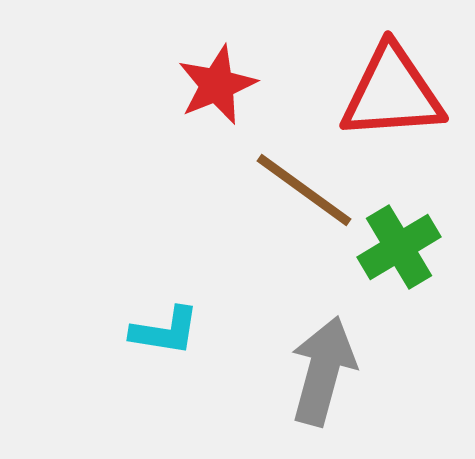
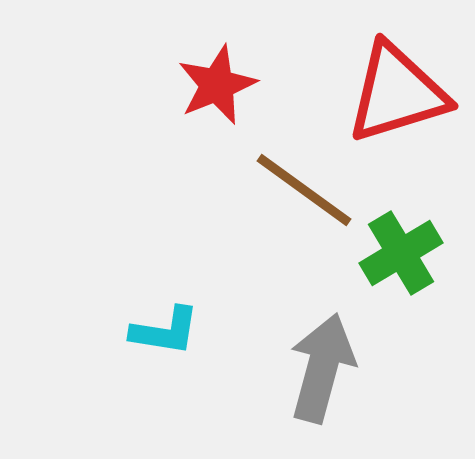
red triangle: moved 5 px right; rotated 13 degrees counterclockwise
green cross: moved 2 px right, 6 px down
gray arrow: moved 1 px left, 3 px up
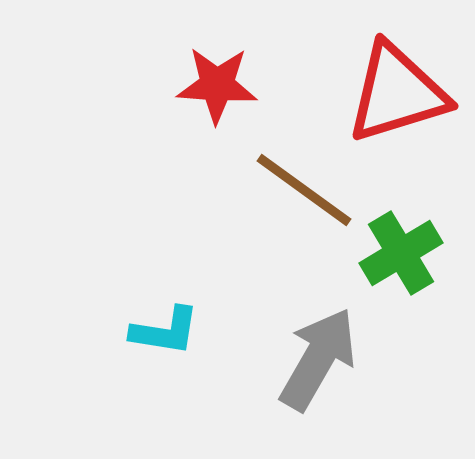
red star: rotated 26 degrees clockwise
gray arrow: moved 4 px left, 9 px up; rotated 15 degrees clockwise
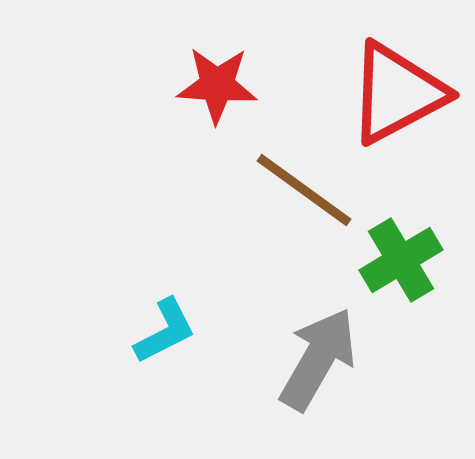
red triangle: rotated 11 degrees counterclockwise
green cross: moved 7 px down
cyan L-shape: rotated 36 degrees counterclockwise
